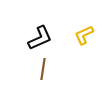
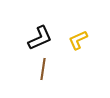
yellow L-shape: moved 6 px left, 5 px down
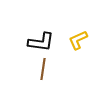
black L-shape: moved 1 px right, 4 px down; rotated 32 degrees clockwise
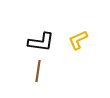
brown line: moved 5 px left, 2 px down
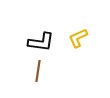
yellow L-shape: moved 2 px up
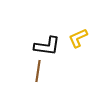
black L-shape: moved 6 px right, 4 px down
